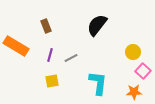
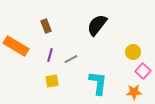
gray line: moved 1 px down
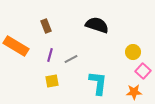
black semicircle: rotated 70 degrees clockwise
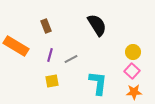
black semicircle: rotated 40 degrees clockwise
pink square: moved 11 px left
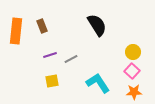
brown rectangle: moved 4 px left
orange rectangle: moved 15 px up; rotated 65 degrees clockwise
purple line: rotated 56 degrees clockwise
cyan L-shape: rotated 40 degrees counterclockwise
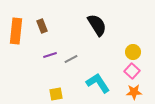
yellow square: moved 4 px right, 13 px down
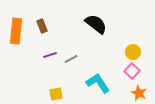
black semicircle: moved 1 px left, 1 px up; rotated 20 degrees counterclockwise
orange star: moved 5 px right, 1 px down; rotated 28 degrees clockwise
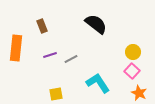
orange rectangle: moved 17 px down
